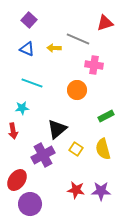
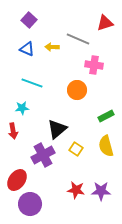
yellow arrow: moved 2 px left, 1 px up
yellow semicircle: moved 3 px right, 3 px up
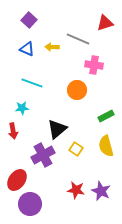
purple star: rotated 24 degrees clockwise
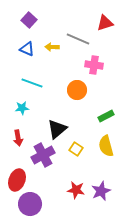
red arrow: moved 5 px right, 7 px down
red ellipse: rotated 15 degrees counterclockwise
purple star: rotated 24 degrees clockwise
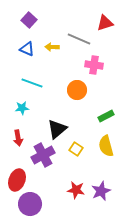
gray line: moved 1 px right
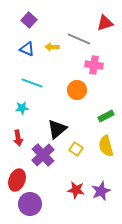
purple cross: rotated 15 degrees counterclockwise
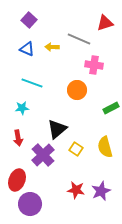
green rectangle: moved 5 px right, 8 px up
yellow semicircle: moved 1 px left, 1 px down
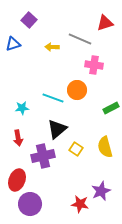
gray line: moved 1 px right
blue triangle: moved 14 px left, 5 px up; rotated 42 degrees counterclockwise
cyan line: moved 21 px right, 15 px down
purple cross: moved 1 px down; rotated 30 degrees clockwise
red star: moved 4 px right, 14 px down
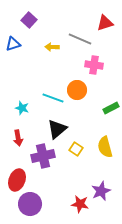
cyan star: rotated 24 degrees clockwise
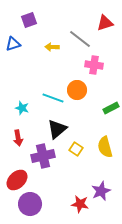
purple square: rotated 28 degrees clockwise
gray line: rotated 15 degrees clockwise
red ellipse: rotated 25 degrees clockwise
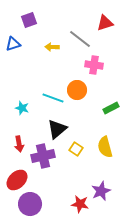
red arrow: moved 1 px right, 6 px down
